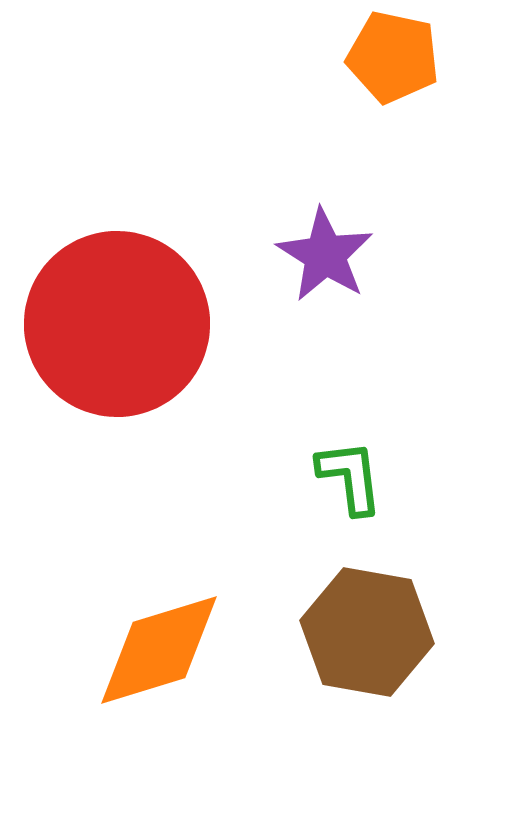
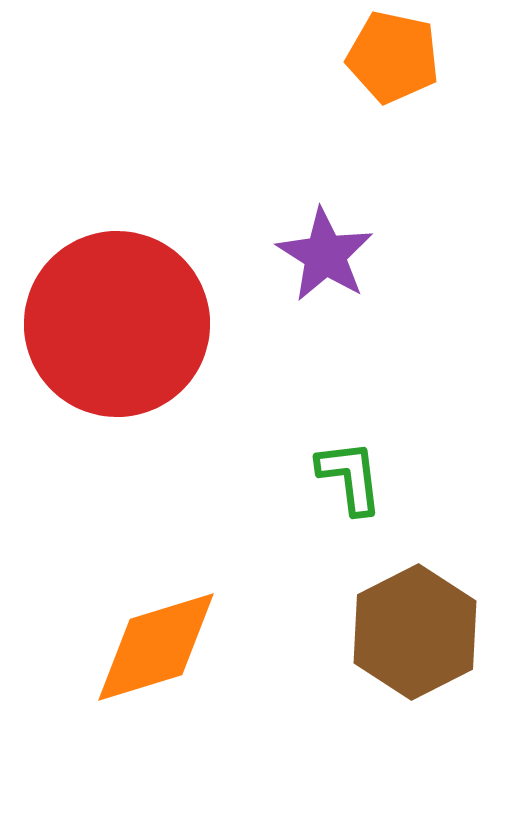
brown hexagon: moved 48 px right; rotated 23 degrees clockwise
orange diamond: moved 3 px left, 3 px up
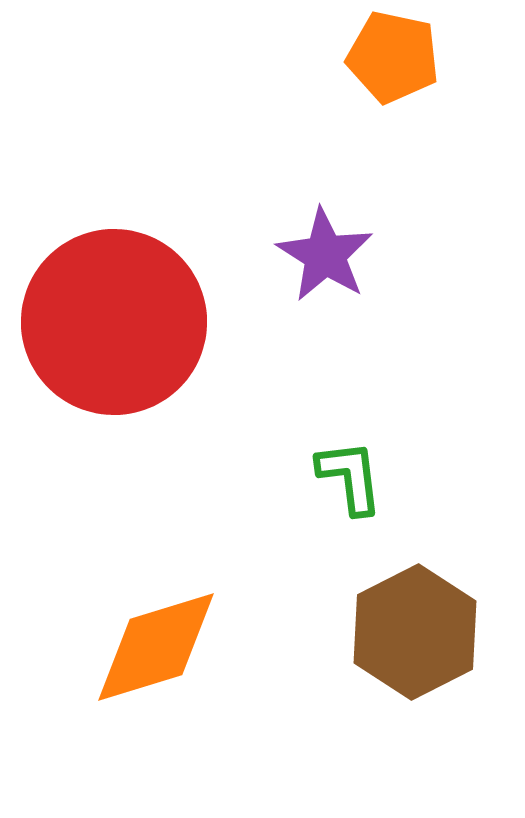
red circle: moved 3 px left, 2 px up
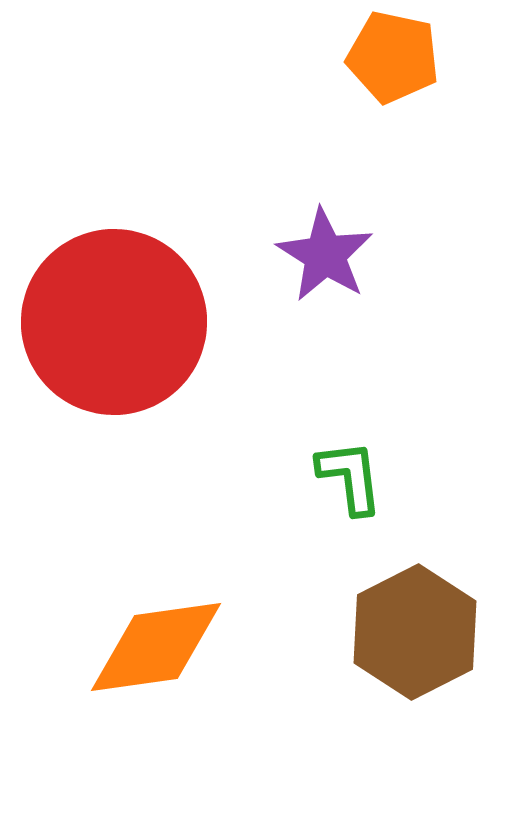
orange diamond: rotated 9 degrees clockwise
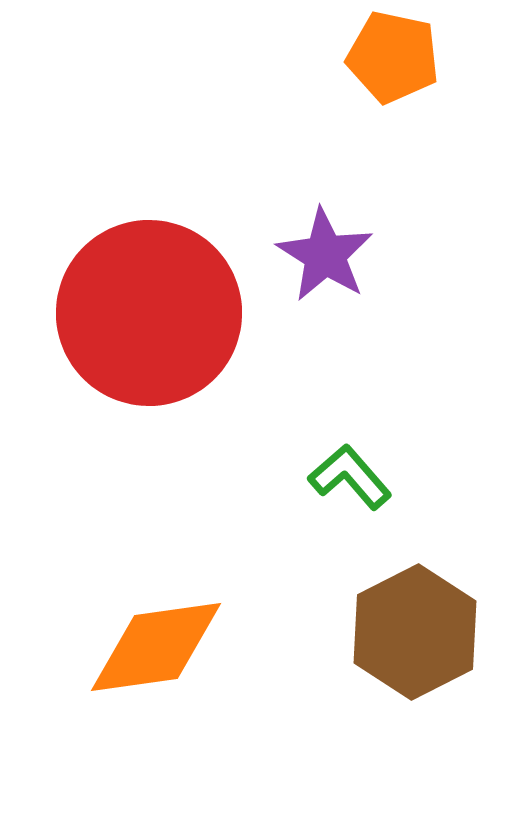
red circle: moved 35 px right, 9 px up
green L-shape: rotated 34 degrees counterclockwise
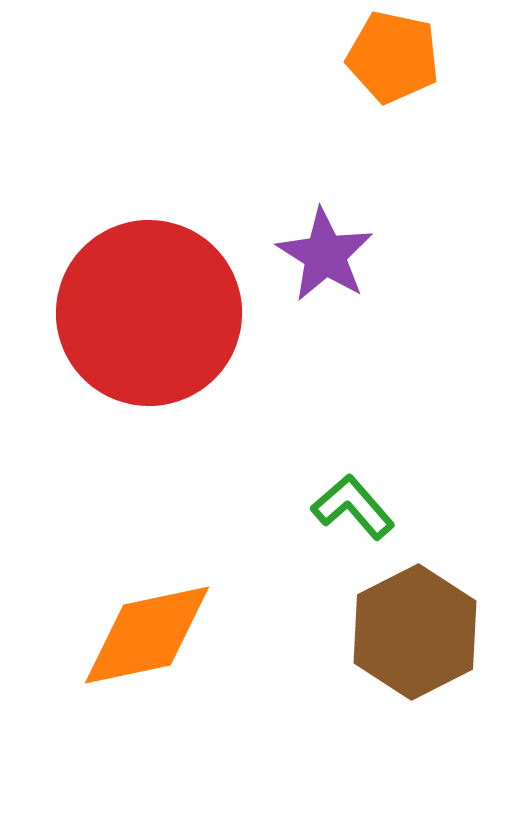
green L-shape: moved 3 px right, 30 px down
orange diamond: moved 9 px left, 12 px up; rotated 4 degrees counterclockwise
